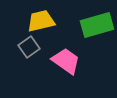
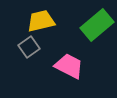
green rectangle: rotated 24 degrees counterclockwise
pink trapezoid: moved 3 px right, 5 px down; rotated 8 degrees counterclockwise
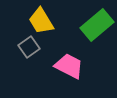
yellow trapezoid: rotated 108 degrees counterclockwise
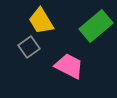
green rectangle: moved 1 px left, 1 px down
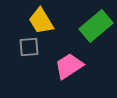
gray square: rotated 30 degrees clockwise
pink trapezoid: rotated 60 degrees counterclockwise
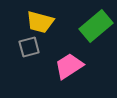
yellow trapezoid: moved 1 px left, 1 px down; rotated 44 degrees counterclockwise
gray square: rotated 10 degrees counterclockwise
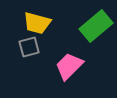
yellow trapezoid: moved 3 px left, 1 px down
pink trapezoid: rotated 12 degrees counterclockwise
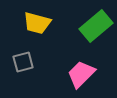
gray square: moved 6 px left, 15 px down
pink trapezoid: moved 12 px right, 8 px down
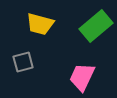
yellow trapezoid: moved 3 px right, 1 px down
pink trapezoid: moved 1 px right, 3 px down; rotated 20 degrees counterclockwise
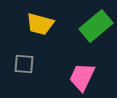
gray square: moved 1 px right, 2 px down; rotated 20 degrees clockwise
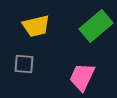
yellow trapezoid: moved 4 px left, 2 px down; rotated 28 degrees counterclockwise
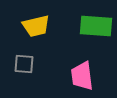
green rectangle: rotated 44 degrees clockwise
pink trapezoid: moved 1 px up; rotated 32 degrees counterclockwise
